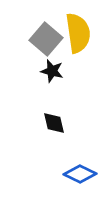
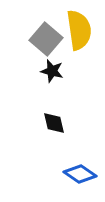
yellow semicircle: moved 1 px right, 3 px up
blue diamond: rotated 8 degrees clockwise
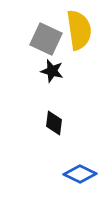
gray square: rotated 16 degrees counterclockwise
black diamond: rotated 20 degrees clockwise
blue diamond: rotated 8 degrees counterclockwise
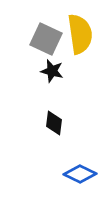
yellow semicircle: moved 1 px right, 4 px down
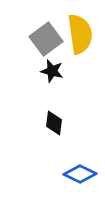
gray square: rotated 28 degrees clockwise
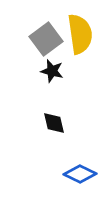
black diamond: rotated 20 degrees counterclockwise
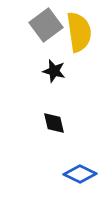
yellow semicircle: moved 1 px left, 2 px up
gray square: moved 14 px up
black star: moved 2 px right
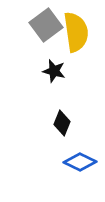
yellow semicircle: moved 3 px left
black diamond: moved 8 px right; rotated 35 degrees clockwise
blue diamond: moved 12 px up
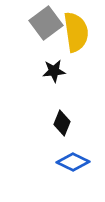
gray square: moved 2 px up
black star: rotated 20 degrees counterclockwise
blue diamond: moved 7 px left
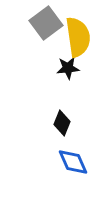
yellow semicircle: moved 2 px right, 5 px down
black star: moved 14 px right, 3 px up
blue diamond: rotated 40 degrees clockwise
